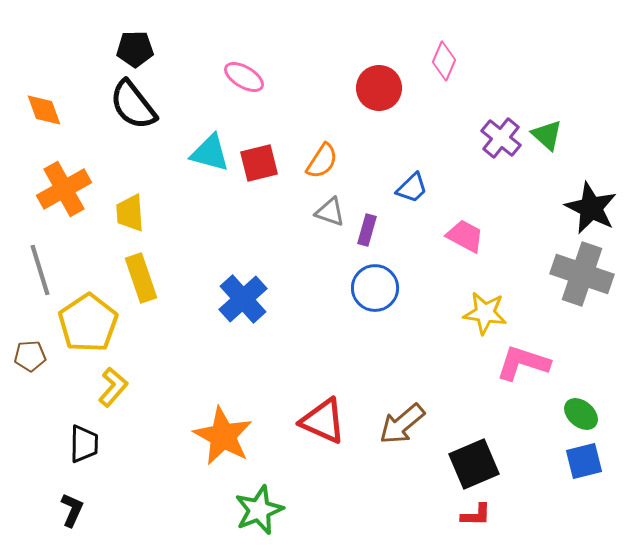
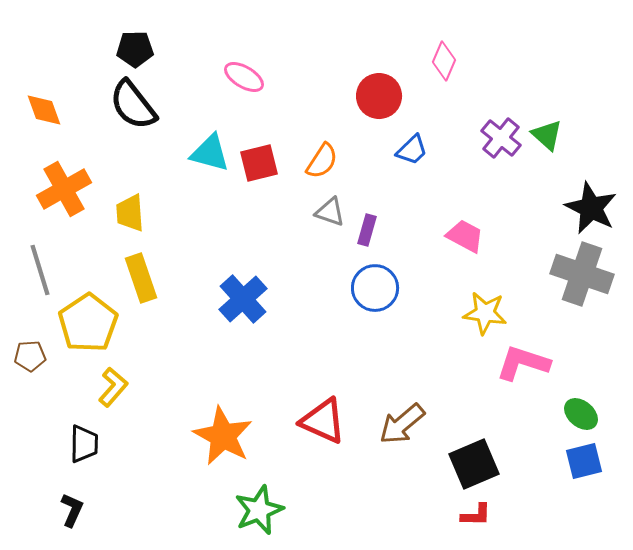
red circle: moved 8 px down
blue trapezoid: moved 38 px up
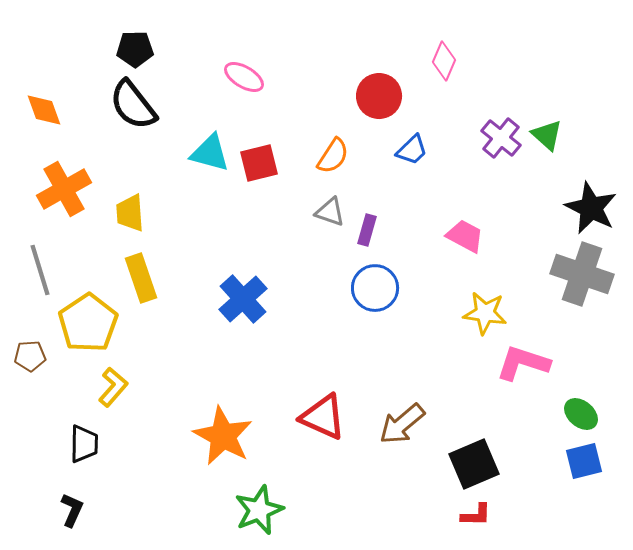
orange semicircle: moved 11 px right, 5 px up
red triangle: moved 4 px up
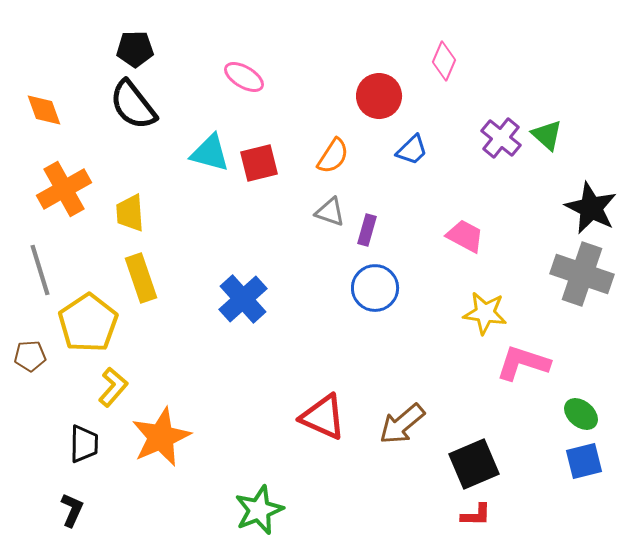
orange star: moved 62 px left, 1 px down; rotated 20 degrees clockwise
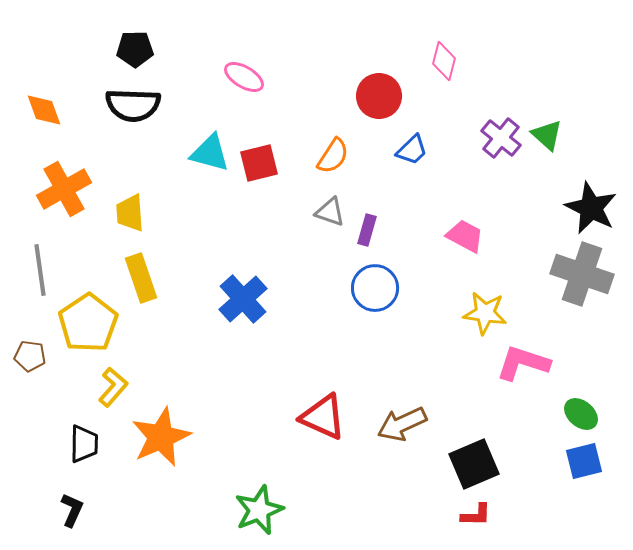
pink diamond: rotated 9 degrees counterclockwise
black semicircle: rotated 50 degrees counterclockwise
gray line: rotated 9 degrees clockwise
brown pentagon: rotated 12 degrees clockwise
brown arrow: rotated 15 degrees clockwise
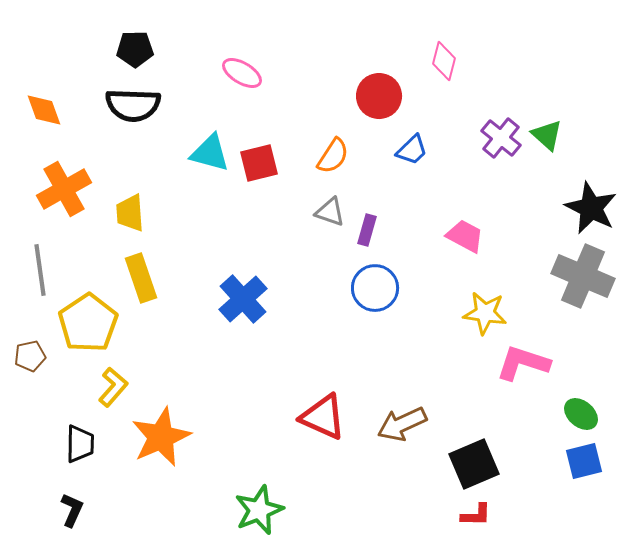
pink ellipse: moved 2 px left, 4 px up
gray cross: moved 1 px right, 2 px down; rotated 4 degrees clockwise
brown pentagon: rotated 20 degrees counterclockwise
black trapezoid: moved 4 px left
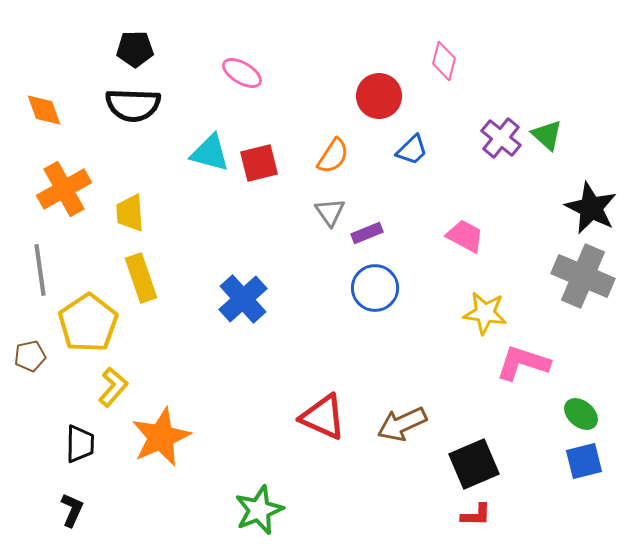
gray triangle: rotated 36 degrees clockwise
purple rectangle: moved 3 px down; rotated 52 degrees clockwise
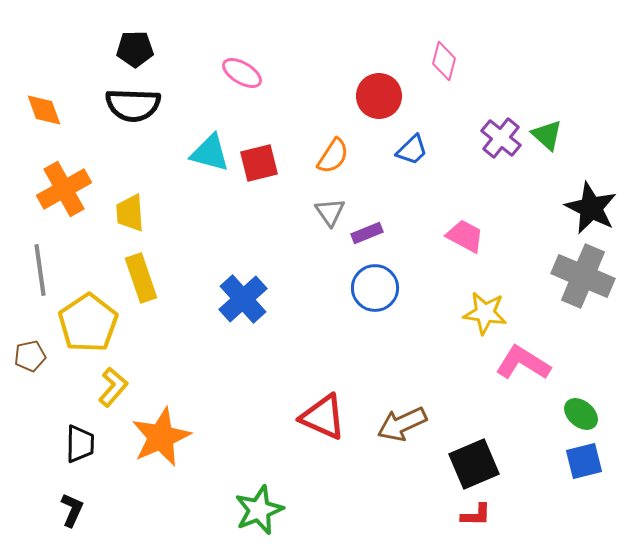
pink L-shape: rotated 14 degrees clockwise
